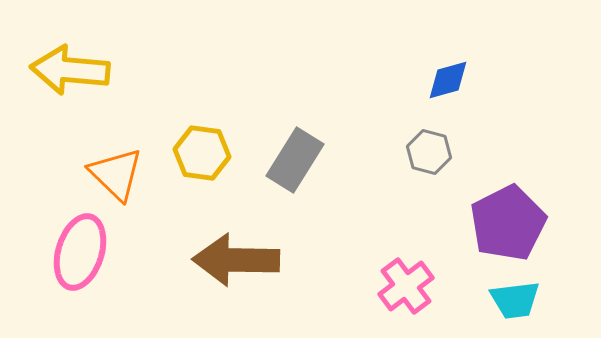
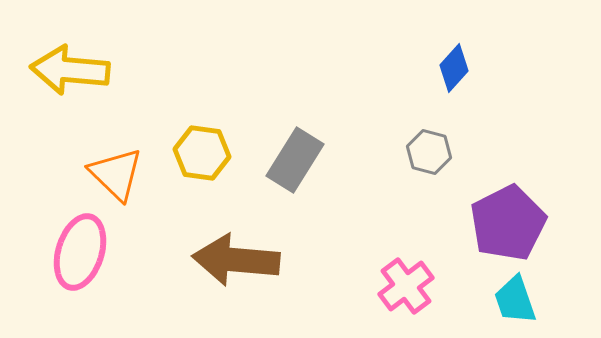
blue diamond: moved 6 px right, 12 px up; rotated 33 degrees counterclockwise
brown arrow: rotated 4 degrees clockwise
cyan trapezoid: rotated 78 degrees clockwise
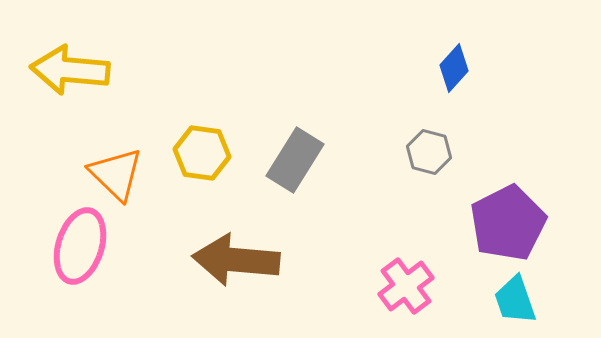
pink ellipse: moved 6 px up
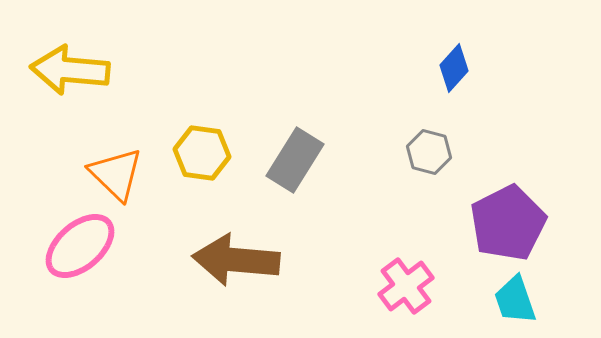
pink ellipse: rotated 32 degrees clockwise
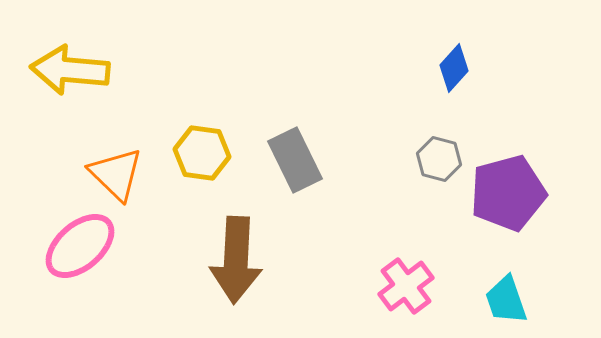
gray hexagon: moved 10 px right, 7 px down
gray rectangle: rotated 58 degrees counterclockwise
purple pentagon: moved 30 px up; rotated 12 degrees clockwise
brown arrow: rotated 92 degrees counterclockwise
cyan trapezoid: moved 9 px left
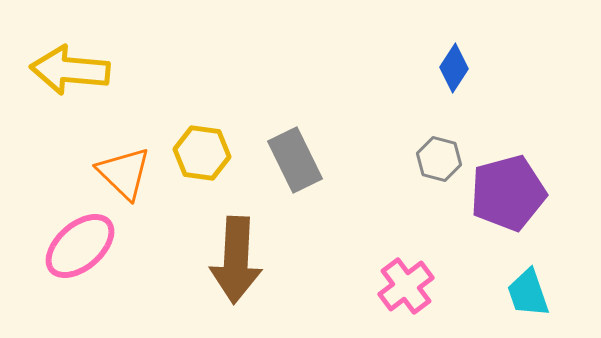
blue diamond: rotated 9 degrees counterclockwise
orange triangle: moved 8 px right, 1 px up
cyan trapezoid: moved 22 px right, 7 px up
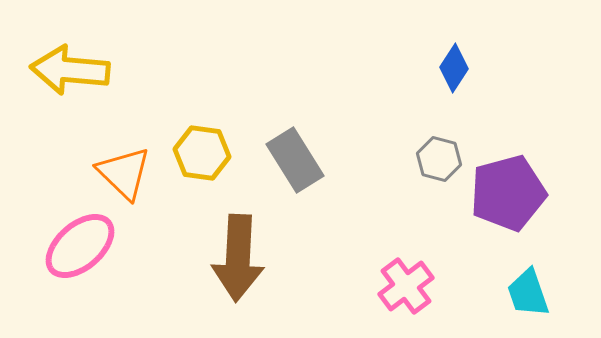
gray rectangle: rotated 6 degrees counterclockwise
brown arrow: moved 2 px right, 2 px up
